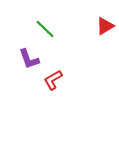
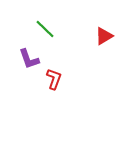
red triangle: moved 1 px left, 10 px down
red L-shape: moved 1 px right, 1 px up; rotated 140 degrees clockwise
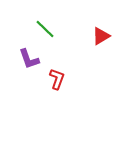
red triangle: moved 3 px left
red L-shape: moved 3 px right
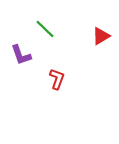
purple L-shape: moved 8 px left, 4 px up
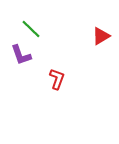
green line: moved 14 px left
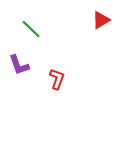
red triangle: moved 16 px up
purple L-shape: moved 2 px left, 10 px down
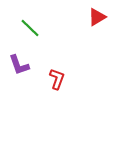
red triangle: moved 4 px left, 3 px up
green line: moved 1 px left, 1 px up
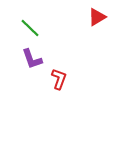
purple L-shape: moved 13 px right, 6 px up
red L-shape: moved 2 px right
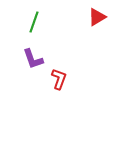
green line: moved 4 px right, 6 px up; rotated 65 degrees clockwise
purple L-shape: moved 1 px right
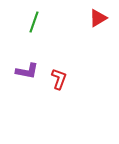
red triangle: moved 1 px right, 1 px down
purple L-shape: moved 6 px left, 12 px down; rotated 60 degrees counterclockwise
